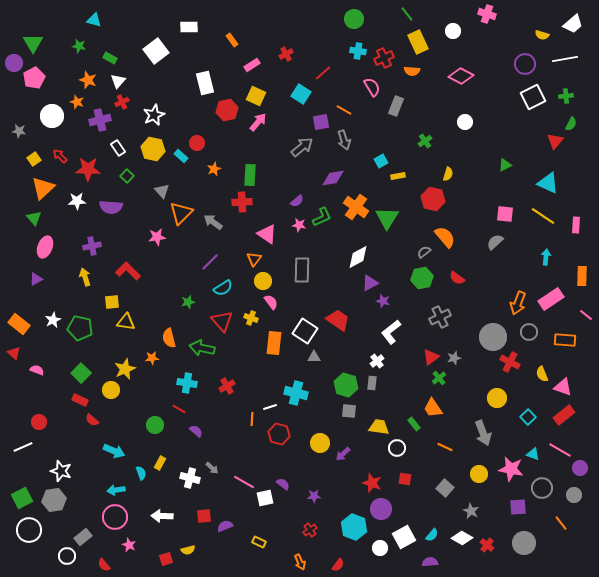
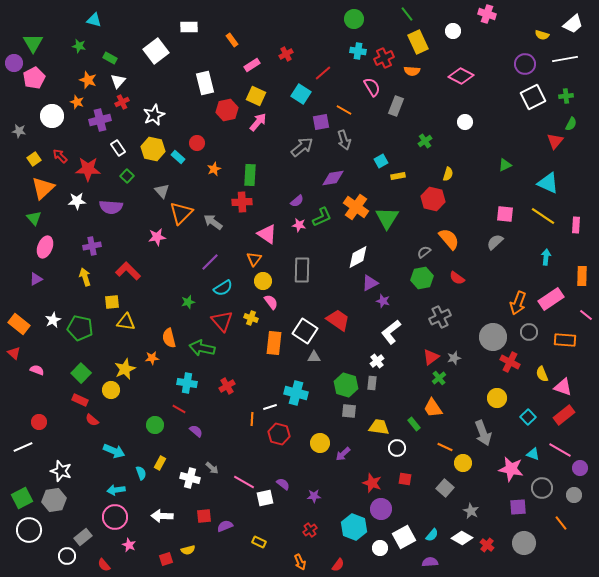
cyan rectangle at (181, 156): moved 3 px left, 1 px down
orange semicircle at (445, 237): moved 4 px right, 2 px down
yellow circle at (479, 474): moved 16 px left, 11 px up
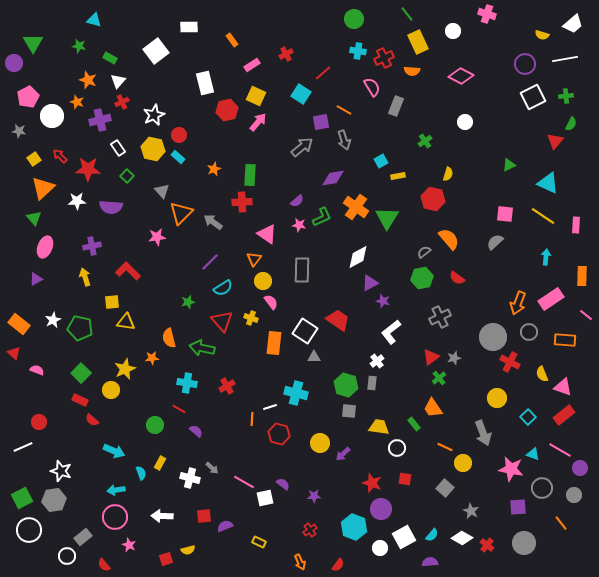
pink pentagon at (34, 78): moved 6 px left, 19 px down
red circle at (197, 143): moved 18 px left, 8 px up
green triangle at (505, 165): moved 4 px right
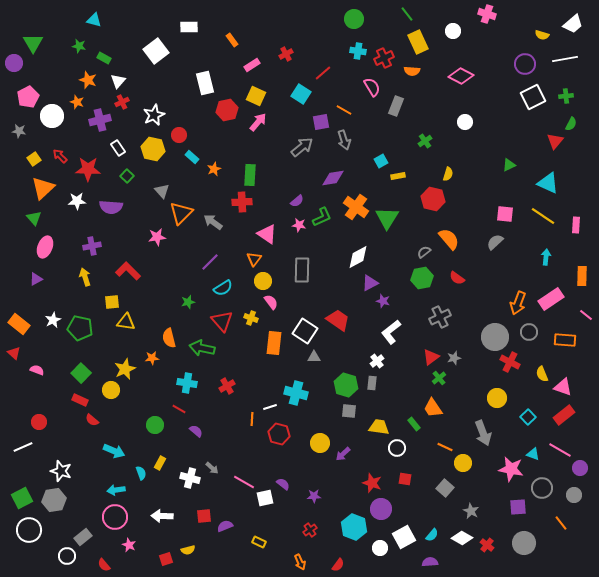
green rectangle at (110, 58): moved 6 px left
cyan rectangle at (178, 157): moved 14 px right
gray circle at (493, 337): moved 2 px right
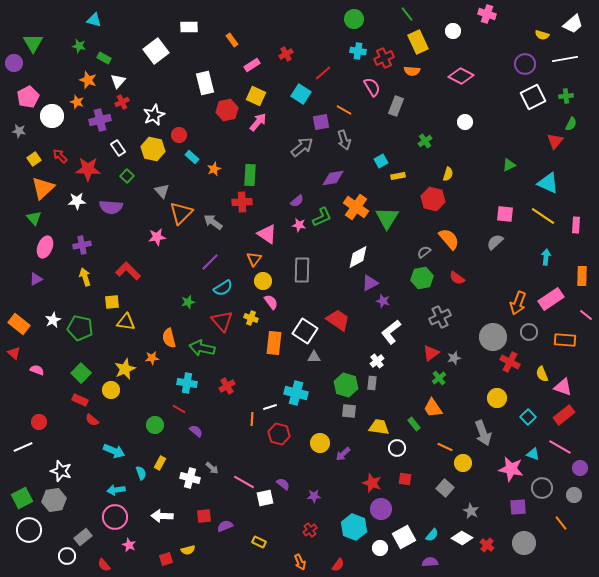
purple cross at (92, 246): moved 10 px left, 1 px up
gray circle at (495, 337): moved 2 px left
red triangle at (431, 357): moved 4 px up
pink line at (560, 450): moved 3 px up
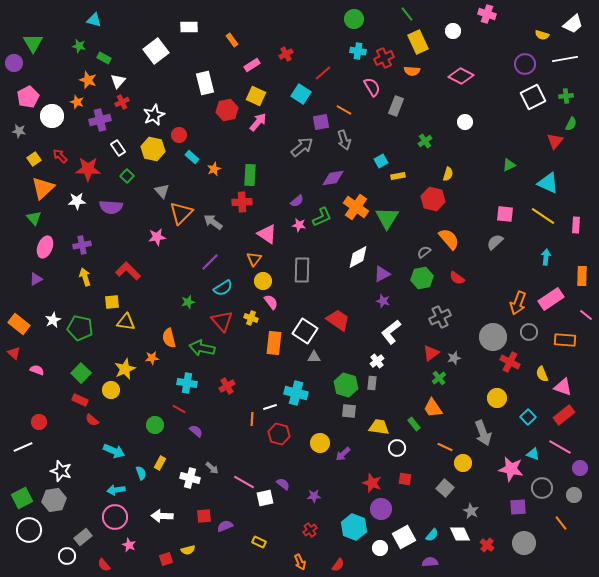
purple triangle at (370, 283): moved 12 px right, 9 px up
white diamond at (462, 538): moved 2 px left, 4 px up; rotated 35 degrees clockwise
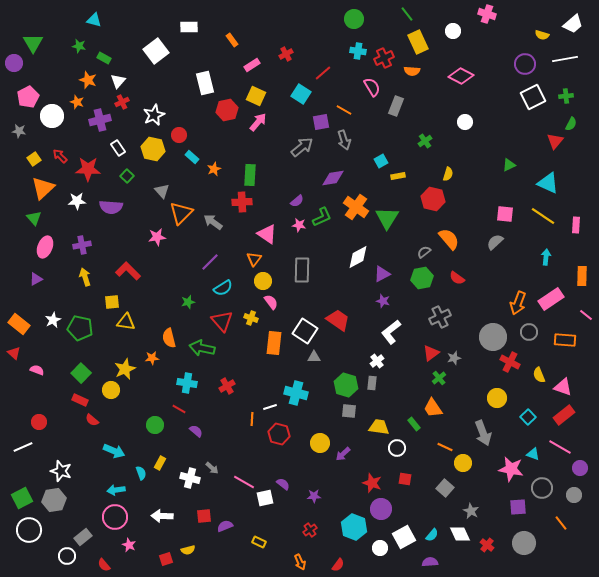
yellow semicircle at (542, 374): moved 3 px left, 1 px down
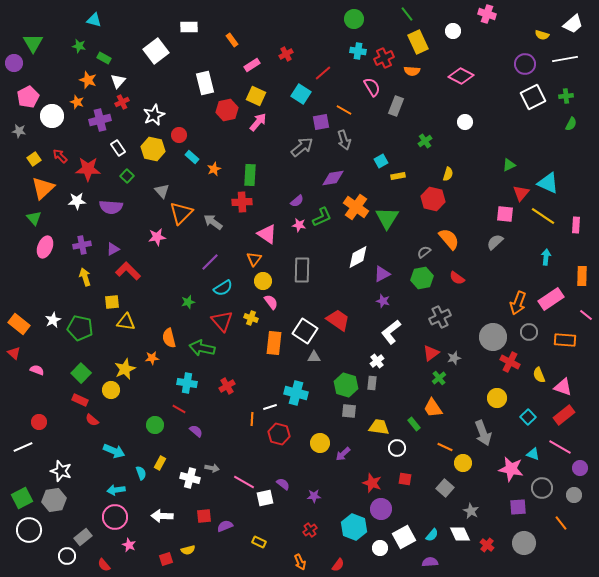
red triangle at (555, 141): moved 34 px left, 52 px down
purple triangle at (36, 279): moved 77 px right, 30 px up
gray arrow at (212, 468): rotated 32 degrees counterclockwise
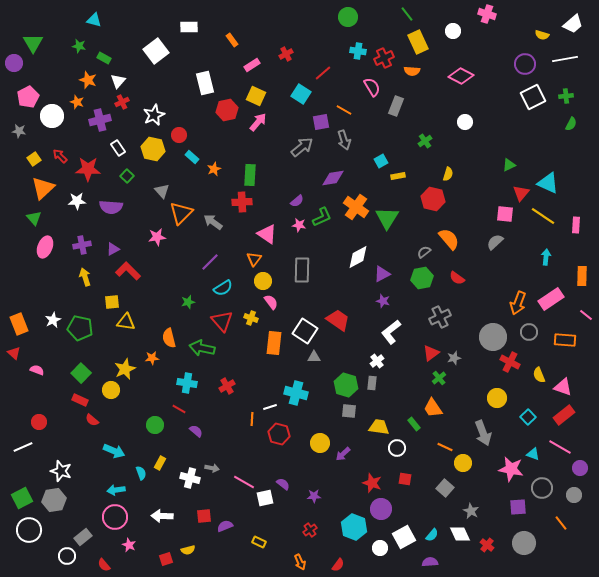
green circle at (354, 19): moved 6 px left, 2 px up
orange rectangle at (19, 324): rotated 30 degrees clockwise
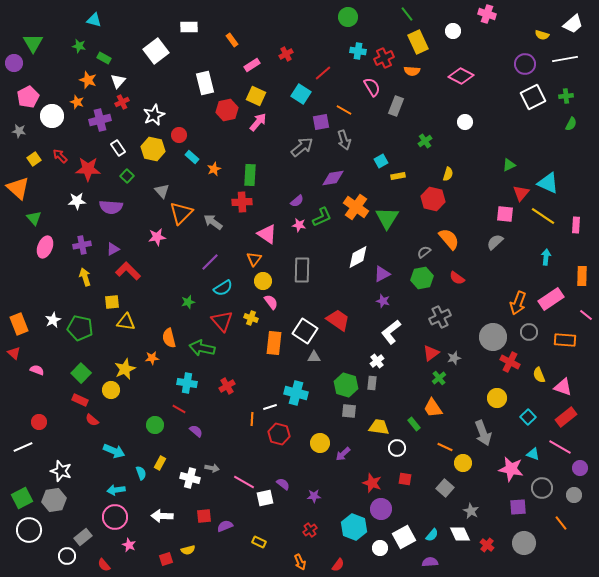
orange triangle at (43, 188): moved 25 px left; rotated 35 degrees counterclockwise
red rectangle at (564, 415): moved 2 px right, 2 px down
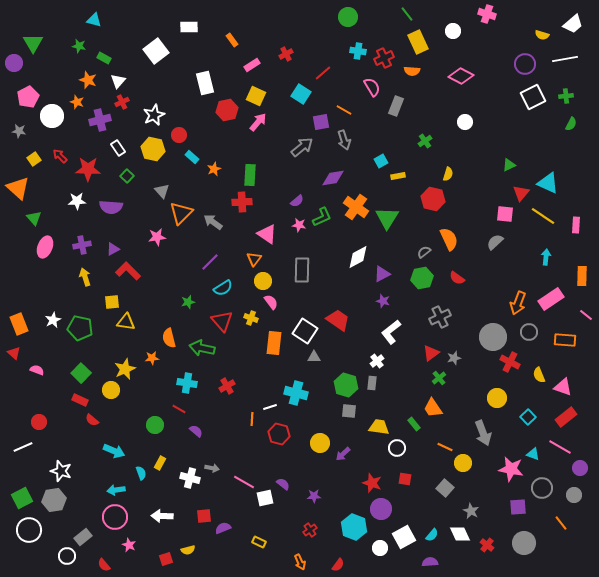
orange semicircle at (449, 239): rotated 15 degrees clockwise
purple semicircle at (225, 526): moved 2 px left, 2 px down
